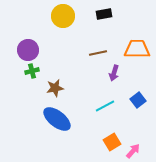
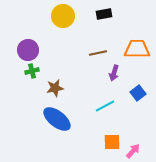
blue square: moved 7 px up
orange square: rotated 30 degrees clockwise
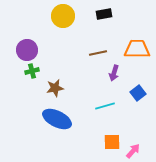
purple circle: moved 1 px left
cyan line: rotated 12 degrees clockwise
blue ellipse: rotated 12 degrees counterclockwise
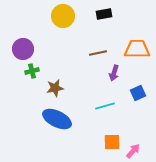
purple circle: moved 4 px left, 1 px up
blue square: rotated 14 degrees clockwise
